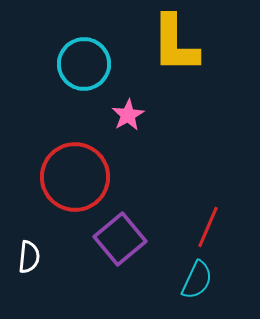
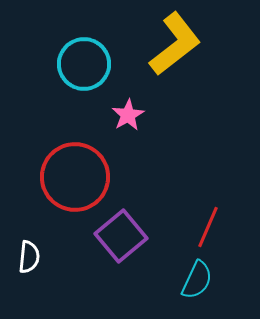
yellow L-shape: rotated 128 degrees counterclockwise
purple square: moved 1 px right, 3 px up
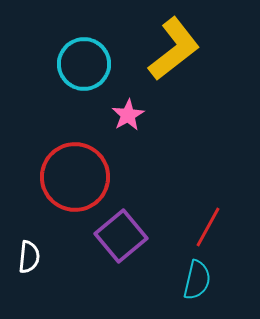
yellow L-shape: moved 1 px left, 5 px down
red line: rotated 6 degrees clockwise
cyan semicircle: rotated 12 degrees counterclockwise
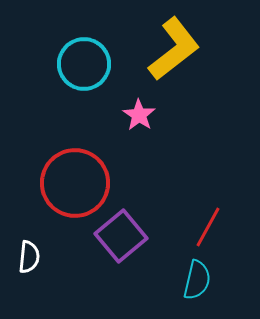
pink star: moved 11 px right; rotated 8 degrees counterclockwise
red circle: moved 6 px down
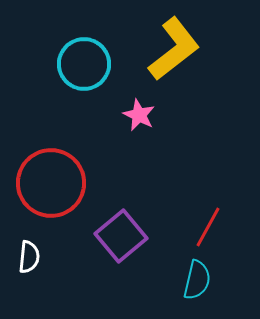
pink star: rotated 8 degrees counterclockwise
red circle: moved 24 px left
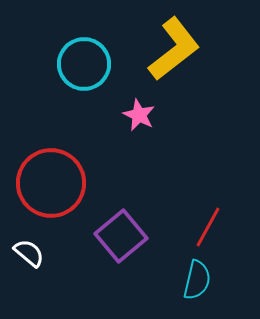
white semicircle: moved 4 px up; rotated 56 degrees counterclockwise
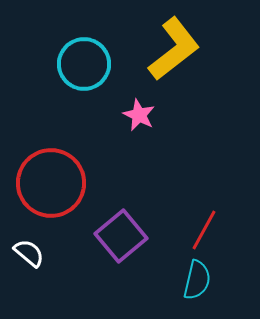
red line: moved 4 px left, 3 px down
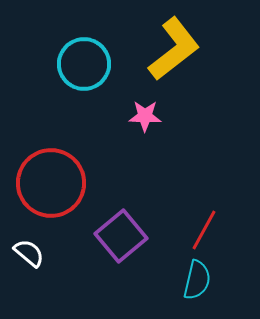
pink star: moved 6 px right, 1 px down; rotated 24 degrees counterclockwise
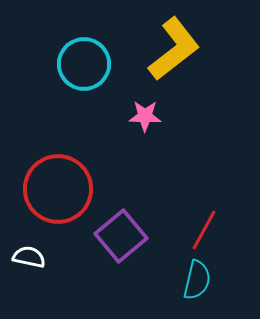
red circle: moved 7 px right, 6 px down
white semicircle: moved 4 px down; rotated 28 degrees counterclockwise
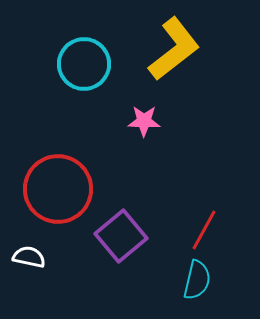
pink star: moved 1 px left, 5 px down
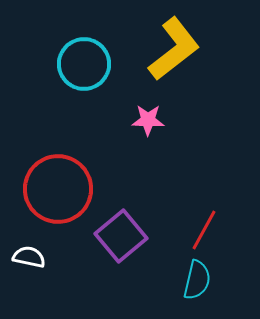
pink star: moved 4 px right, 1 px up
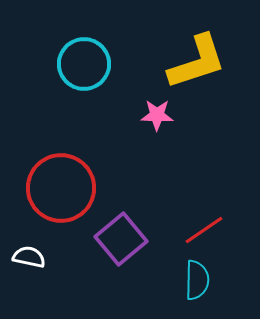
yellow L-shape: moved 23 px right, 13 px down; rotated 20 degrees clockwise
pink star: moved 9 px right, 5 px up
red circle: moved 3 px right, 1 px up
red line: rotated 27 degrees clockwise
purple square: moved 3 px down
cyan semicircle: rotated 12 degrees counterclockwise
